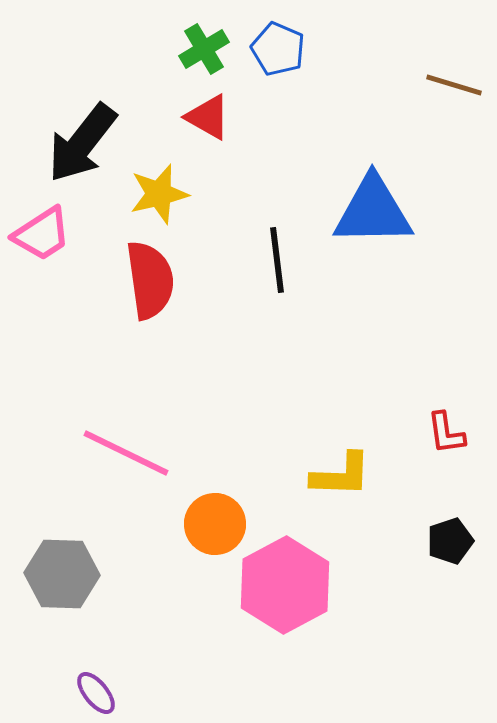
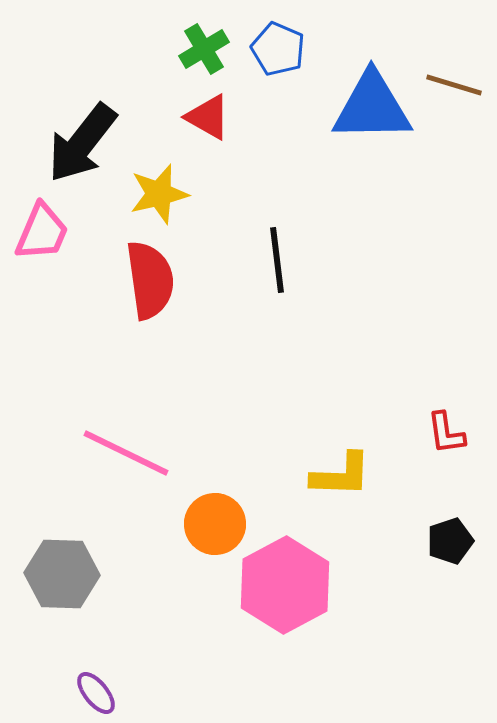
blue triangle: moved 1 px left, 104 px up
pink trapezoid: moved 2 px up; rotated 34 degrees counterclockwise
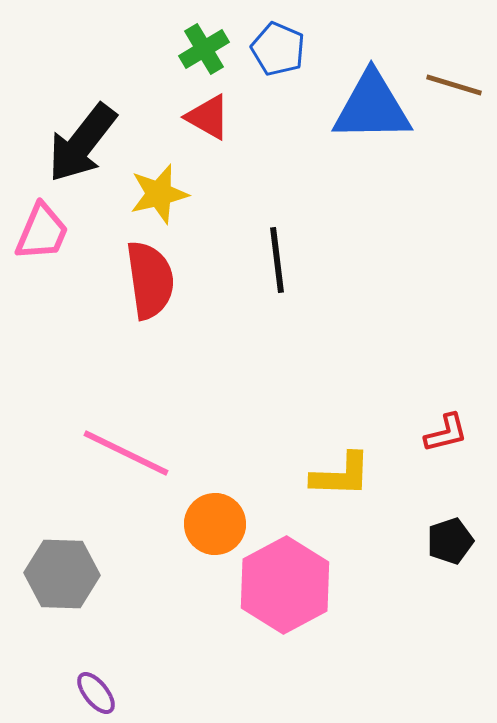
red L-shape: rotated 96 degrees counterclockwise
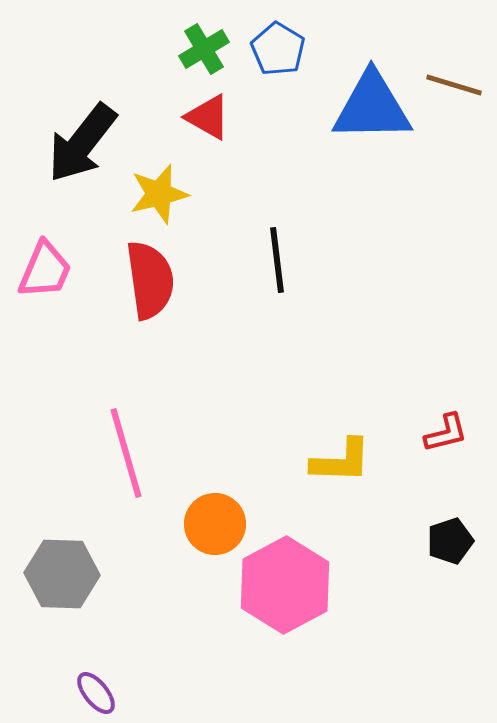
blue pentagon: rotated 8 degrees clockwise
pink trapezoid: moved 3 px right, 38 px down
pink line: rotated 48 degrees clockwise
yellow L-shape: moved 14 px up
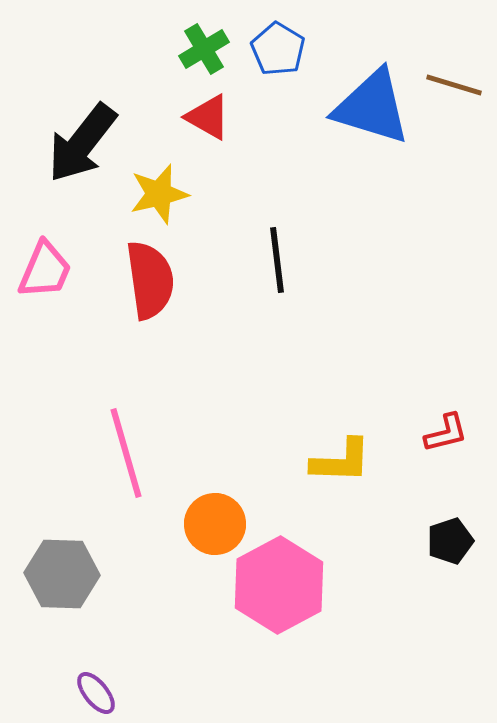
blue triangle: rotated 18 degrees clockwise
pink hexagon: moved 6 px left
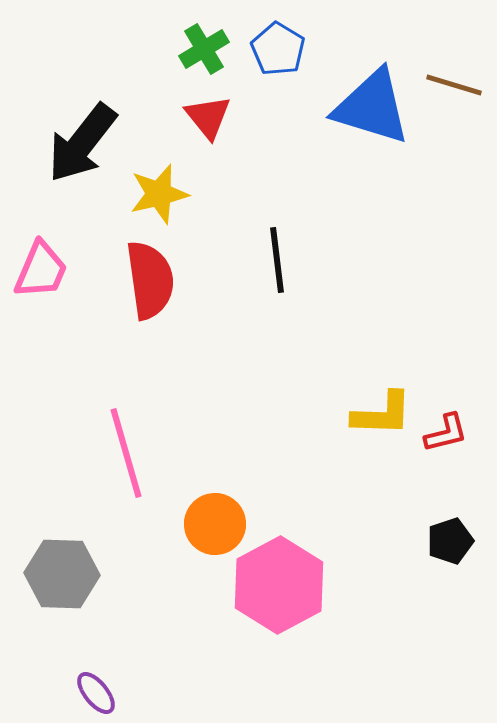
red triangle: rotated 21 degrees clockwise
pink trapezoid: moved 4 px left
yellow L-shape: moved 41 px right, 47 px up
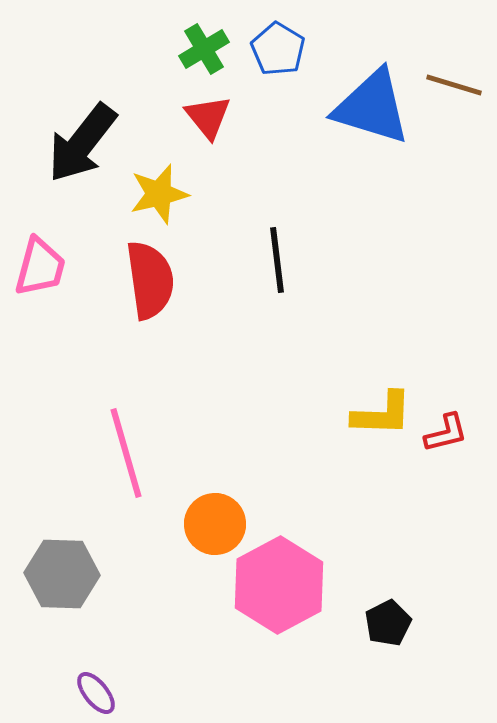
pink trapezoid: moved 1 px left, 3 px up; rotated 8 degrees counterclockwise
black pentagon: moved 62 px left, 82 px down; rotated 9 degrees counterclockwise
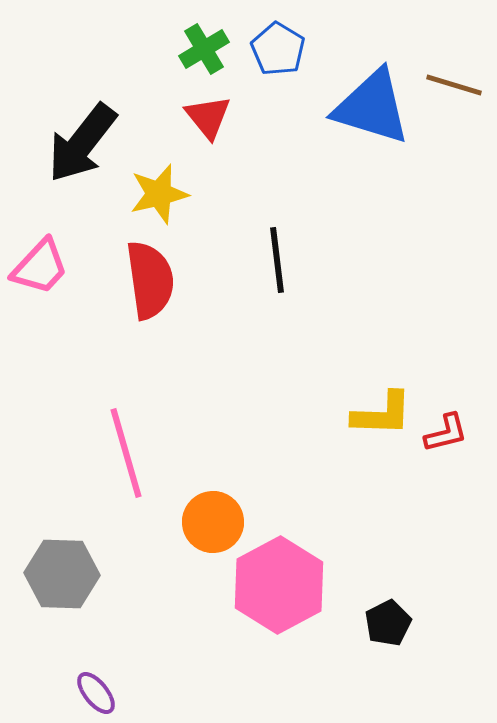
pink trapezoid: rotated 28 degrees clockwise
orange circle: moved 2 px left, 2 px up
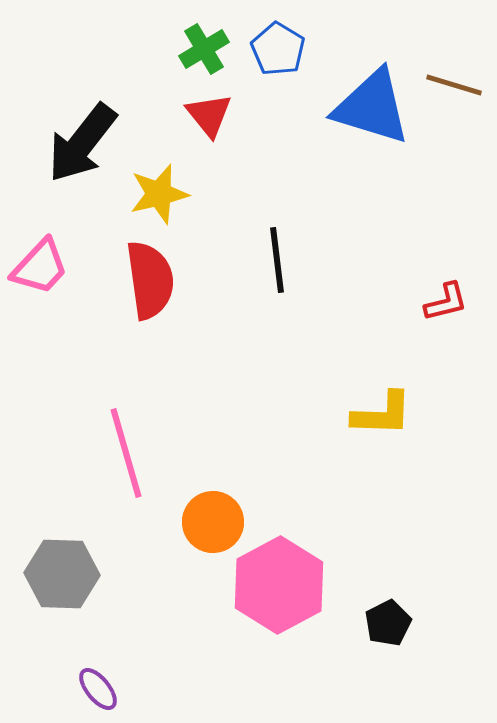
red triangle: moved 1 px right, 2 px up
red L-shape: moved 131 px up
purple ellipse: moved 2 px right, 4 px up
